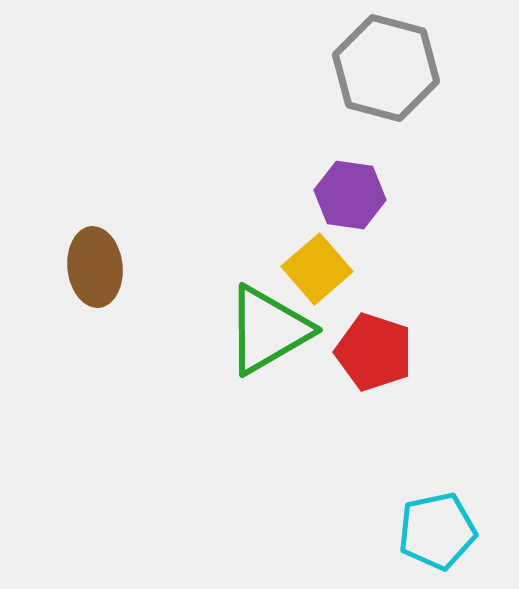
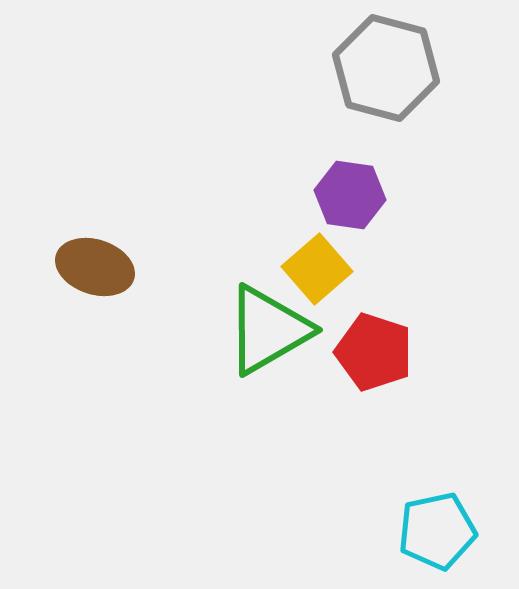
brown ellipse: rotated 66 degrees counterclockwise
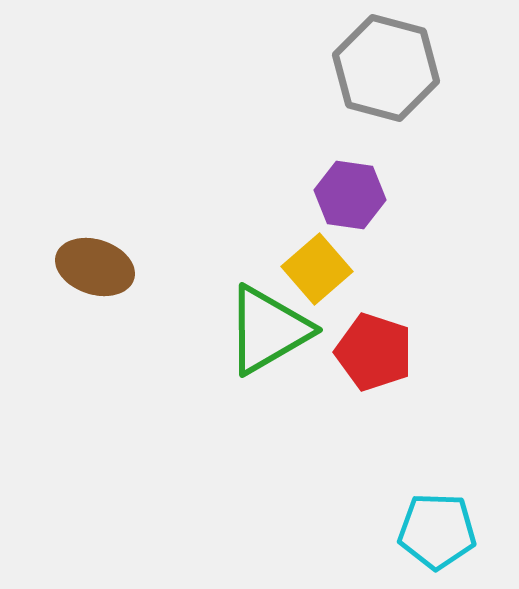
cyan pentagon: rotated 14 degrees clockwise
